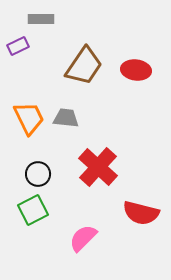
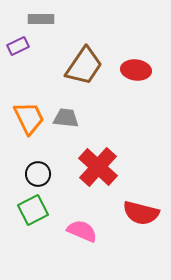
pink semicircle: moved 1 px left, 7 px up; rotated 68 degrees clockwise
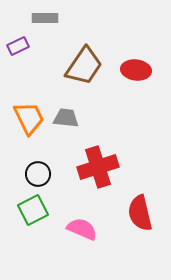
gray rectangle: moved 4 px right, 1 px up
red cross: rotated 30 degrees clockwise
red semicircle: moved 1 px left; rotated 63 degrees clockwise
pink semicircle: moved 2 px up
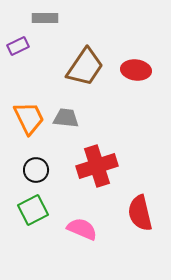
brown trapezoid: moved 1 px right, 1 px down
red cross: moved 1 px left, 1 px up
black circle: moved 2 px left, 4 px up
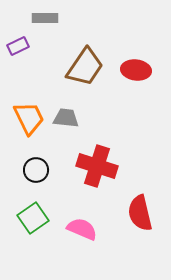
red cross: rotated 36 degrees clockwise
green square: moved 8 px down; rotated 8 degrees counterclockwise
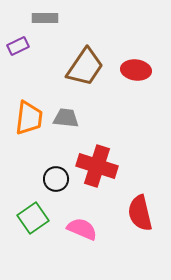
orange trapezoid: rotated 33 degrees clockwise
black circle: moved 20 px right, 9 px down
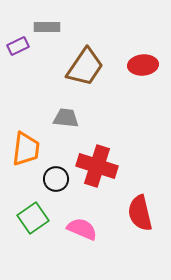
gray rectangle: moved 2 px right, 9 px down
red ellipse: moved 7 px right, 5 px up; rotated 12 degrees counterclockwise
orange trapezoid: moved 3 px left, 31 px down
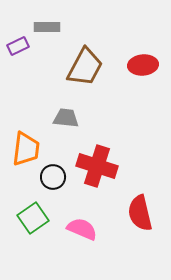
brown trapezoid: rotated 6 degrees counterclockwise
black circle: moved 3 px left, 2 px up
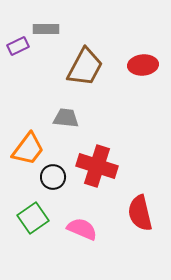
gray rectangle: moved 1 px left, 2 px down
orange trapezoid: moved 2 px right; rotated 30 degrees clockwise
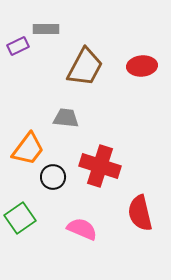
red ellipse: moved 1 px left, 1 px down
red cross: moved 3 px right
green square: moved 13 px left
